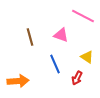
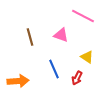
blue line: moved 1 px left, 5 px down
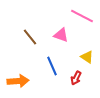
pink line: moved 1 px left
brown line: rotated 24 degrees counterclockwise
blue line: moved 2 px left, 3 px up
red arrow: moved 1 px left
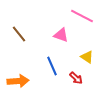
brown line: moved 11 px left, 3 px up
red arrow: rotated 72 degrees counterclockwise
